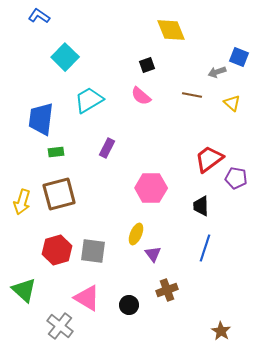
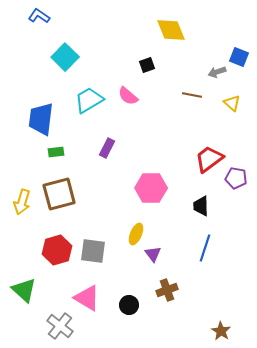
pink semicircle: moved 13 px left
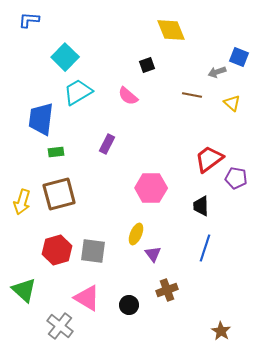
blue L-shape: moved 10 px left, 4 px down; rotated 30 degrees counterclockwise
cyan trapezoid: moved 11 px left, 8 px up
purple rectangle: moved 4 px up
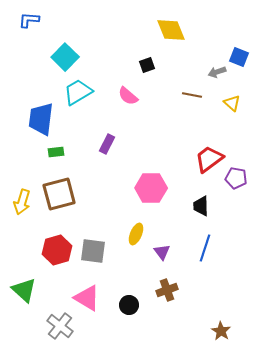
purple triangle: moved 9 px right, 2 px up
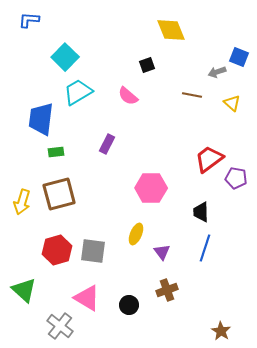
black trapezoid: moved 6 px down
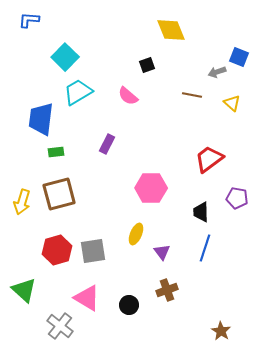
purple pentagon: moved 1 px right, 20 px down
gray square: rotated 16 degrees counterclockwise
